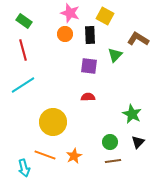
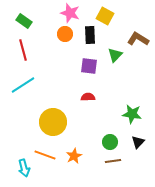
green star: rotated 18 degrees counterclockwise
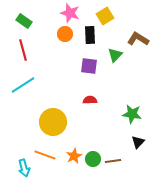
yellow square: rotated 30 degrees clockwise
red semicircle: moved 2 px right, 3 px down
green circle: moved 17 px left, 17 px down
